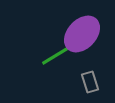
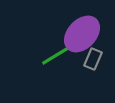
gray rectangle: moved 3 px right, 23 px up; rotated 40 degrees clockwise
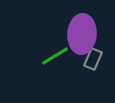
purple ellipse: rotated 39 degrees counterclockwise
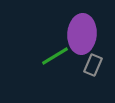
gray rectangle: moved 6 px down
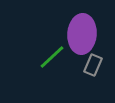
green line: moved 3 px left, 1 px down; rotated 12 degrees counterclockwise
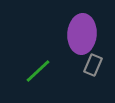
green line: moved 14 px left, 14 px down
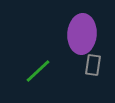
gray rectangle: rotated 15 degrees counterclockwise
